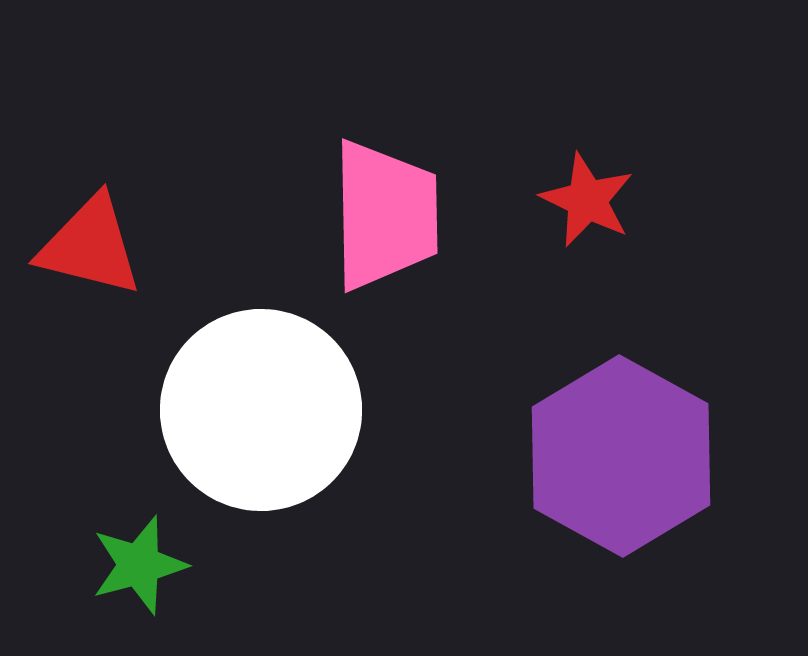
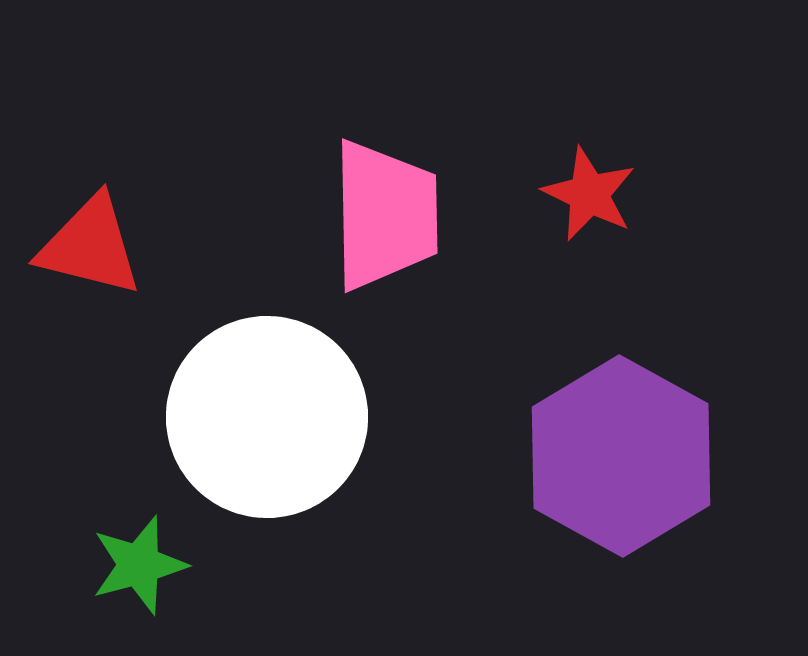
red star: moved 2 px right, 6 px up
white circle: moved 6 px right, 7 px down
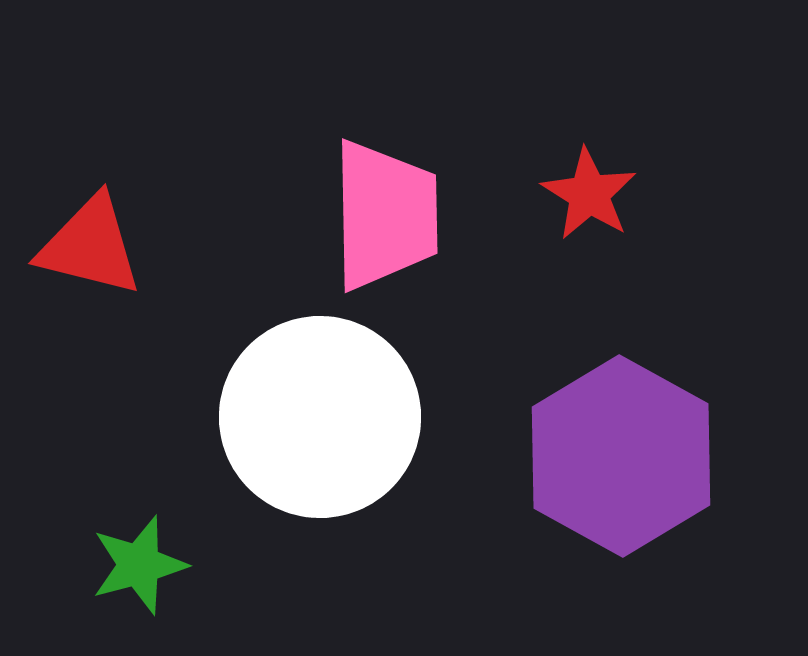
red star: rotated 6 degrees clockwise
white circle: moved 53 px right
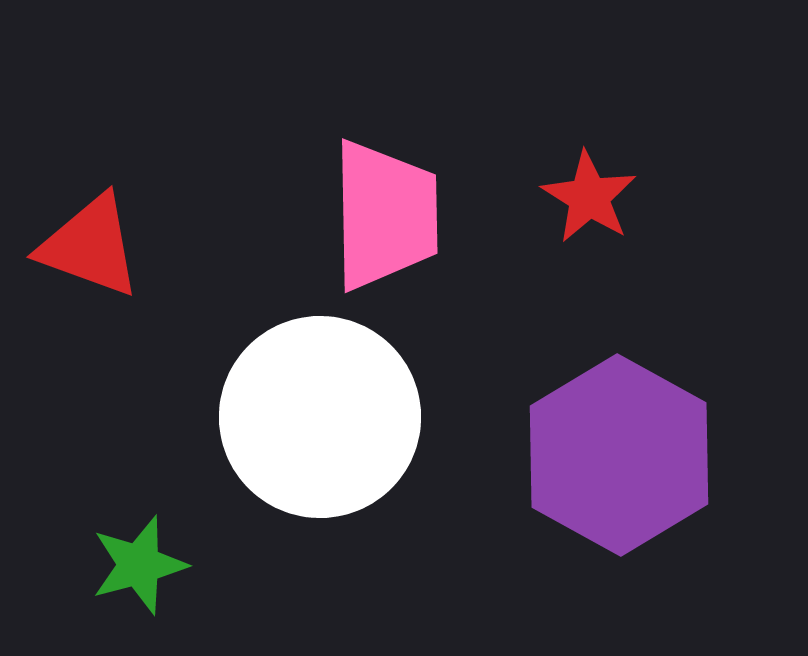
red star: moved 3 px down
red triangle: rotated 6 degrees clockwise
purple hexagon: moved 2 px left, 1 px up
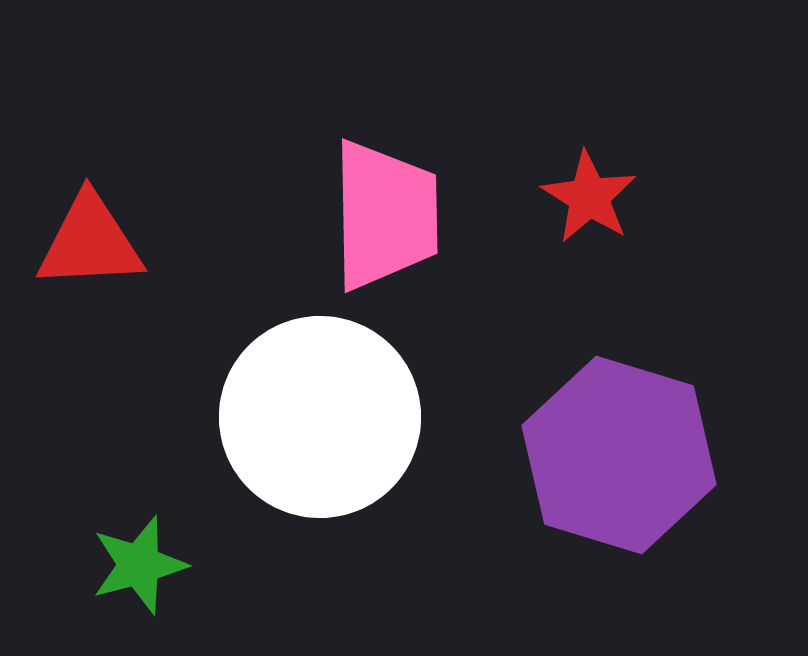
red triangle: moved 4 px up; rotated 23 degrees counterclockwise
purple hexagon: rotated 12 degrees counterclockwise
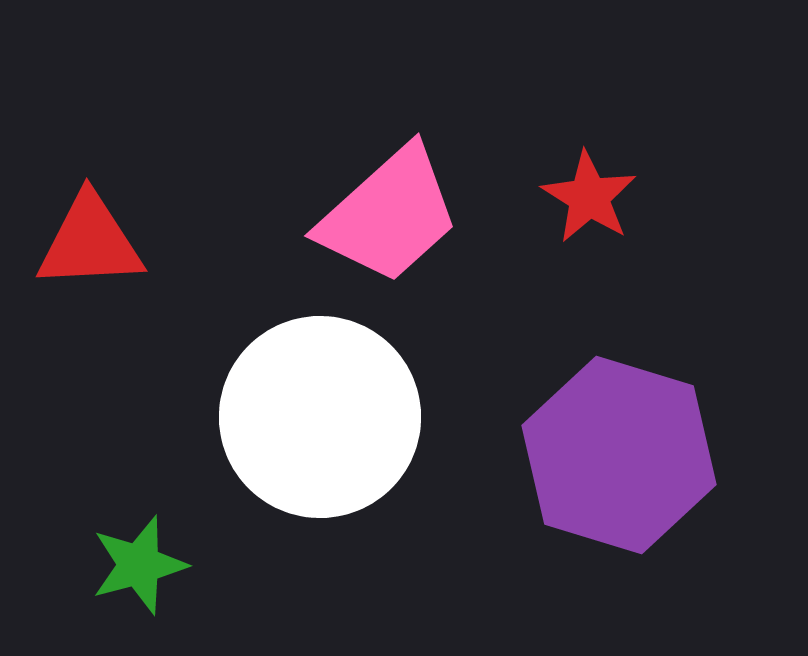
pink trapezoid: moved 4 px right; rotated 49 degrees clockwise
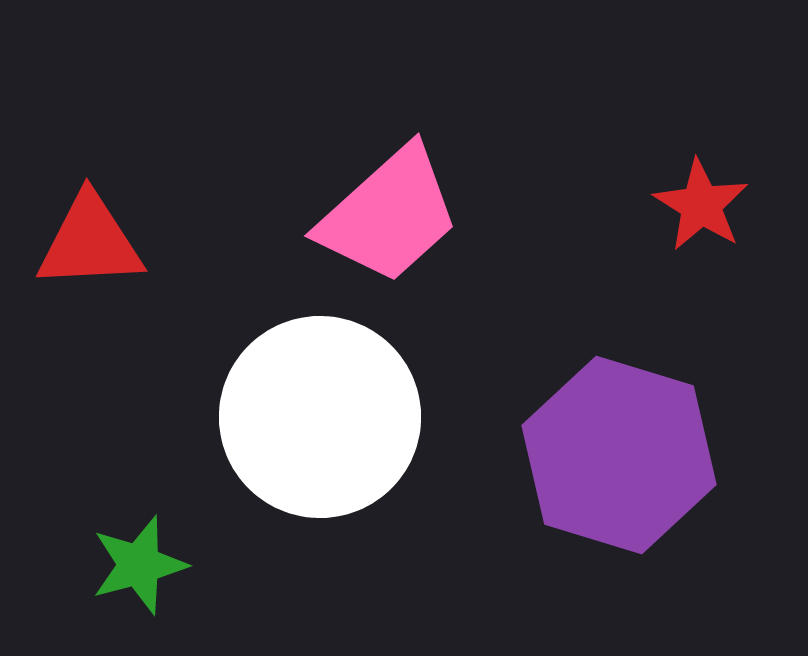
red star: moved 112 px right, 8 px down
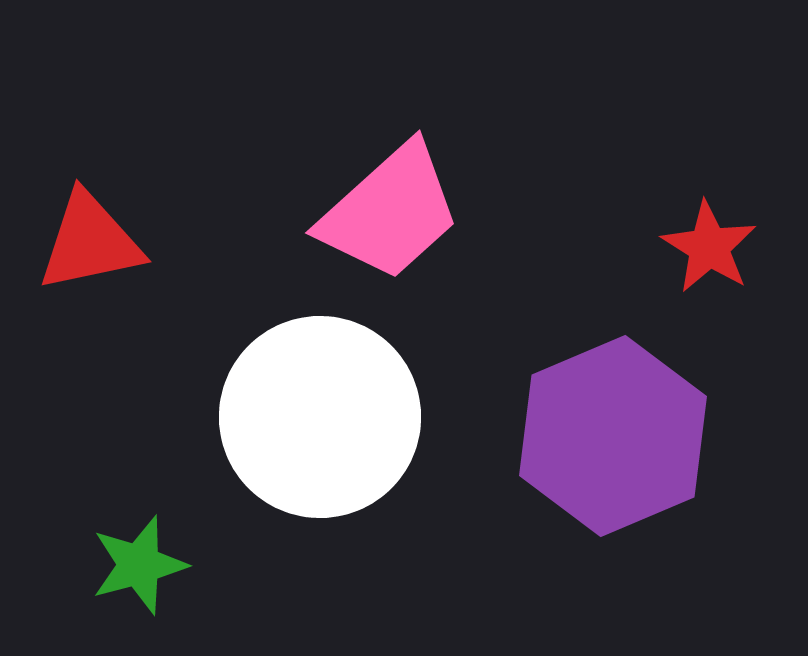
red star: moved 8 px right, 42 px down
pink trapezoid: moved 1 px right, 3 px up
red triangle: rotated 9 degrees counterclockwise
purple hexagon: moved 6 px left, 19 px up; rotated 20 degrees clockwise
